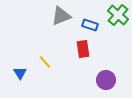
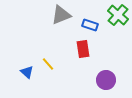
gray triangle: moved 1 px up
yellow line: moved 3 px right, 2 px down
blue triangle: moved 7 px right, 1 px up; rotated 16 degrees counterclockwise
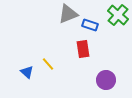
gray triangle: moved 7 px right, 1 px up
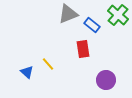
blue rectangle: moved 2 px right; rotated 21 degrees clockwise
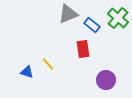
green cross: moved 3 px down
blue triangle: rotated 24 degrees counterclockwise
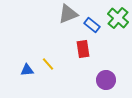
blue triangle: moved 2 px up; rotated 24 degrees counterclockwise
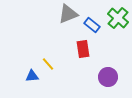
blue triangle: moved 5 px right, 6 px down
purple circle: moved 2 px right, 3 px up
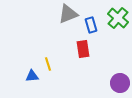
blue rectangle: moved 1 px left; rotated 35 degrees clockwise
yellow line: rotated 24 degrees clockwise
purple circle: moved 12 px right, 6 px down
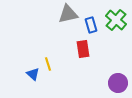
gray triangle: rotated 10 degrees clockwise
green cross: moved 2 px left, 2 px down
blue triangle: moved 1 px right, 2 px up; rotated 48 degrees clockwise
purple circle: moved 2 px left
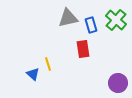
gray triangle: moved 4 px down
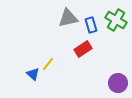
green cross: rotated 10 degrees counterclockwise
red rectangle: rotated 66 degrees clockwise
yellow line: rotated 56 degrees clockwise
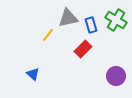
red rectangle: rotated 12 degrees counterclockwise
yellow line: moved 29 px up
purple circle: moved 2 px left, 7 px up
